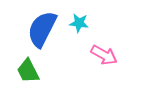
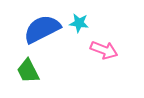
blue semicircle: rotated 36 degrees clockwise
pink arrow: moved 5 px up; rotated 8 degrees counterclockwise
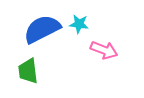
cyan star: moved 1 px down
green trapezoid: rotated 20 degrees clockwise
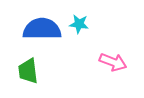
blue semicircle: rotated 27 degrees clockwise
pink arrow: moved 9 px right, 12 px down
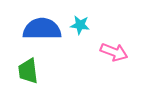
cyan star: moved 1 px right, 1 px down
pink arrow: moved 1 px right, 10 px up
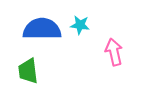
pink arrow: rotated 124 degrees counterclockwise
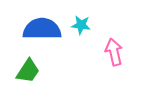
cyan star: moved 1 px right
green trapezoid: rotated 140 degrees counterclockwise
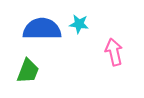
cyan star: moved 2 px left, 1 px up
green trapezoid: rotated 12 degrees counterclockwise
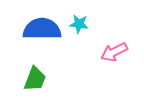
pink arrow: rotated 104 degrees counterclockwise
green trapezoid: moved 7 px right, 8 px down
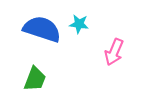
blue semicircle: rotated 18 degrees clockwise
pink arrow: rotated 40 degrees counterclockwise
